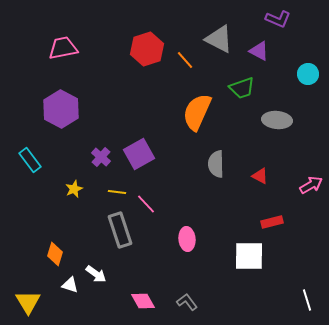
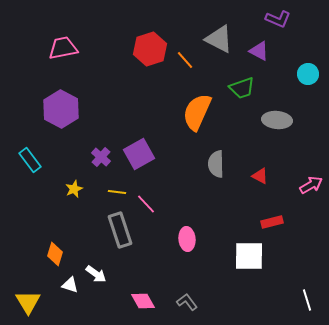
red hexagon: moved 3 px right
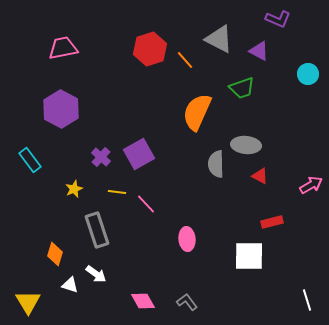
gray ellipse: moved 31 px left, 25 px down
gray rectangle: moved 23 px left
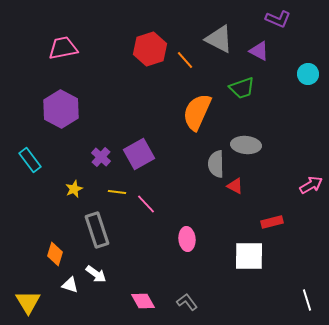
red triangle: moved 25 px left, 10 px down
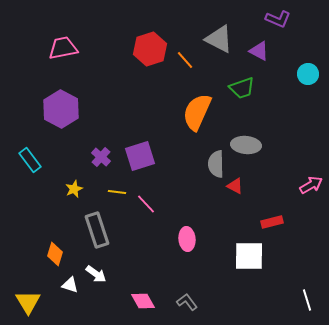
purple square: moved 1 px right, 2 px down; rotated 12 degrees clockwise
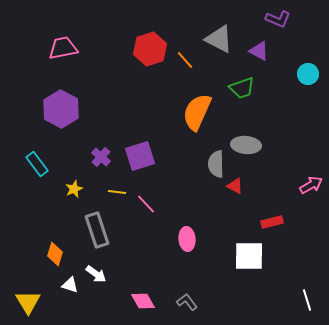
cyan rectangle: moved 7 px right, 4 px down
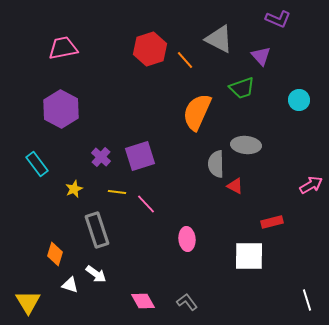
purple triangle: moved 2 px right, 5 px down; rotated 20 degrees clockwise
cyan circle: moved 9 px left, 26 px down
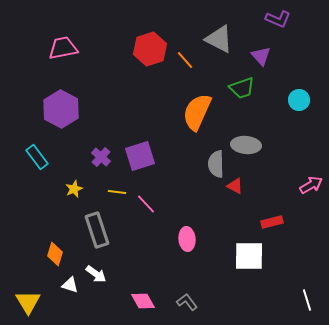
cyan rectangle: moved 7 px up
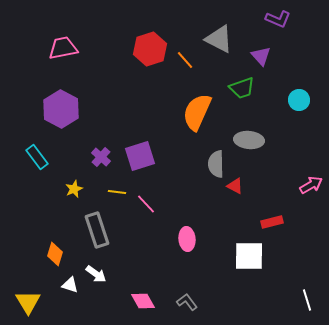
gray ellipse: moved 3 px right, 5 px up
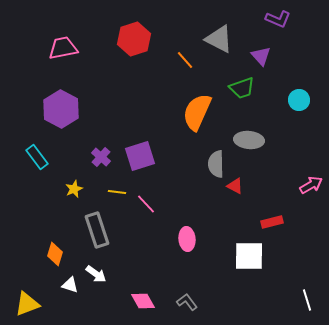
red hexagon: moved 16 px left, 10 px up
yellow triangle: moved 1 px left, 2 px down; rotated 40 degrees clockwise
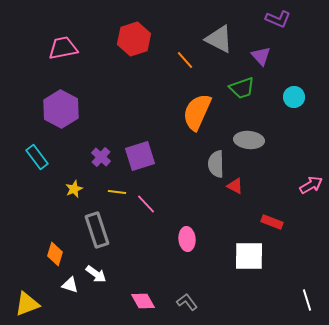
cyan circle: moved 5 px left, 3 px up
red rectangle: rotated 35 degrees clockwise
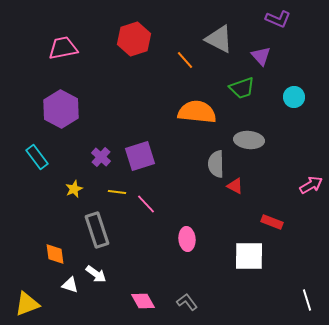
orange semicircle: rotated 72 degrees clockwise
orange diamond: rotated 25 degrees counterclockwise
